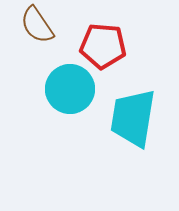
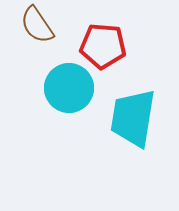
cyan circle: moved 1 px left, 1 px up
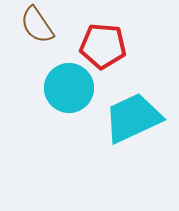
cyan trapezoid: rotated 56 degrees clockwise
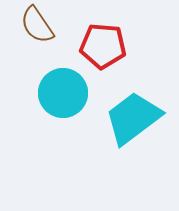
cyan circle: moved 6 px left, 5 px down
cyan trapezoid: rotated 12 degrees counterclockwise
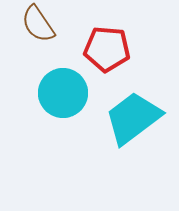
brown semicircle: moved 1 px right, 1 px up
red pentagon: moved 4 px right, 3 px down
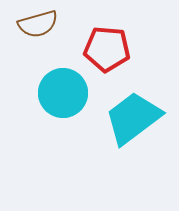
brown semicircle: rotated 72 degrees counterclockwise
